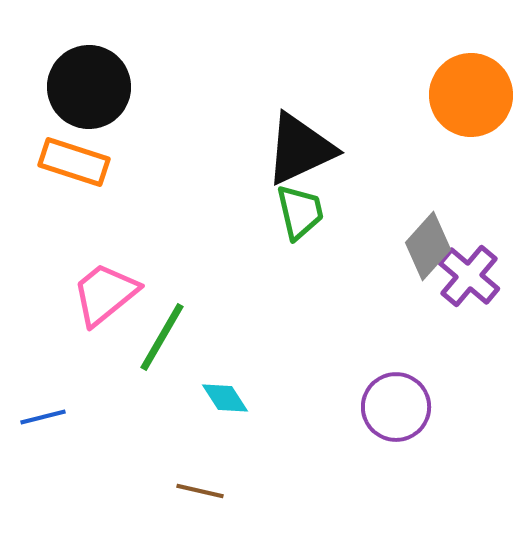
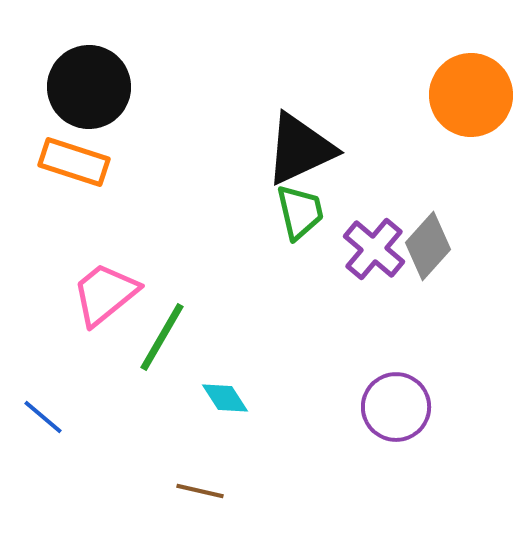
purple cross: moved 95 px left, 27 px up
blue line: rotated 54 degrees clockwise
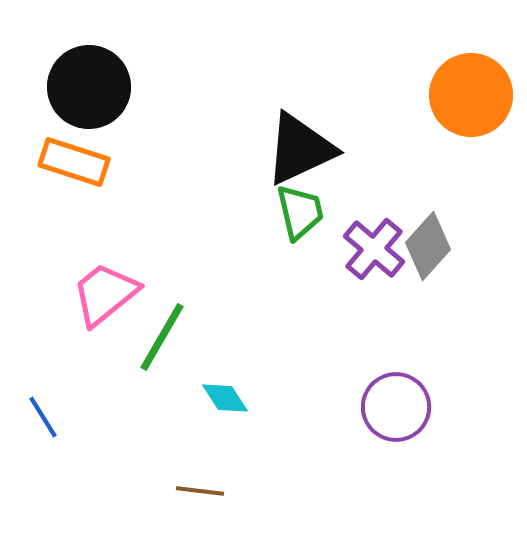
blue line: rotated 18 degrees clockwise
brown line: rotated 6 degrees counterclockwise
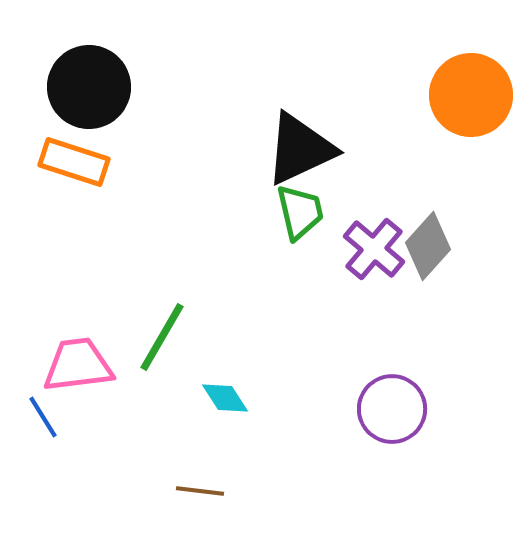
pink trapezoid: moved 27 px left, 71 px down; rotated 32 degrees clockwise
purple circle: moved 4 px left, 2 px down
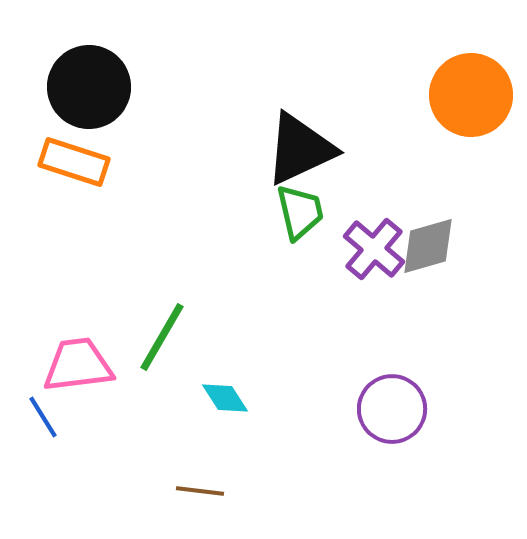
gray diamond: rotated 32 degrees clockwise
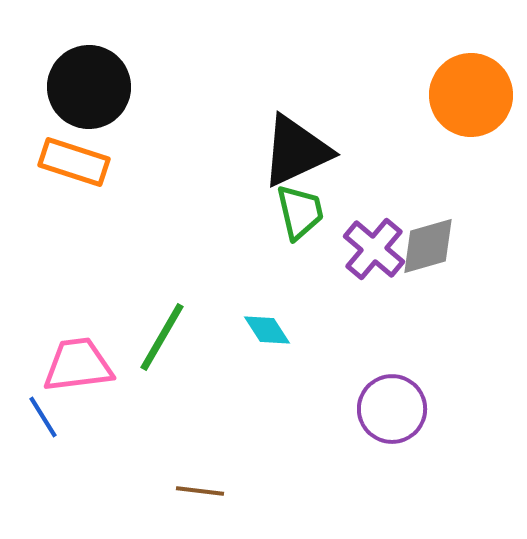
black triangle: moved 4 px left, 2 px down
cyan diamond: moved 42 px right, 68 px up
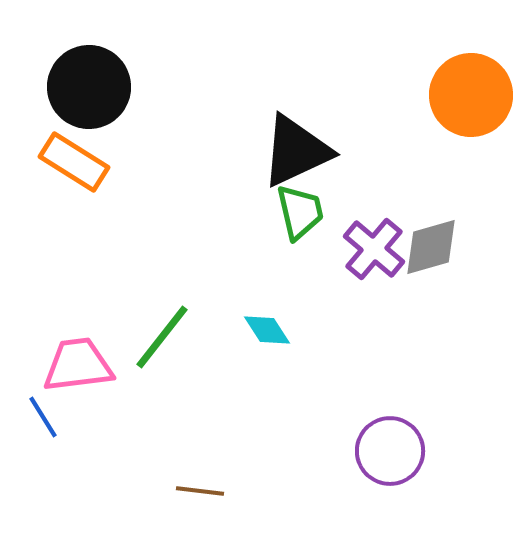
orange rectangle: rotated 14 degrees clockwise
gray diamond: moved 3 px right, 1 px down
green line: rotated 8 degrees clockwise
purple circle: moved 2 px left, 42 px down
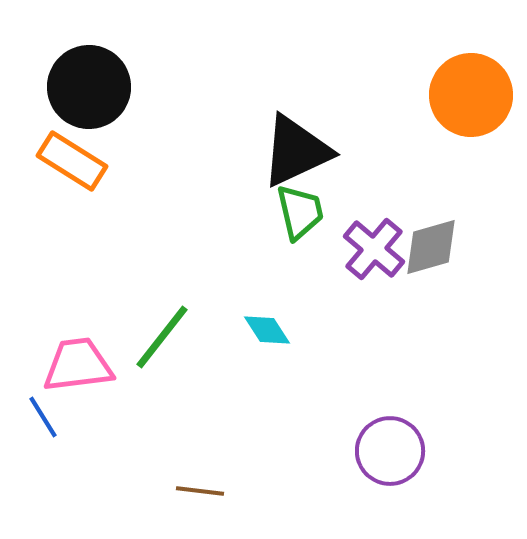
orange rectangle: moved 2 px left, 1 px up
